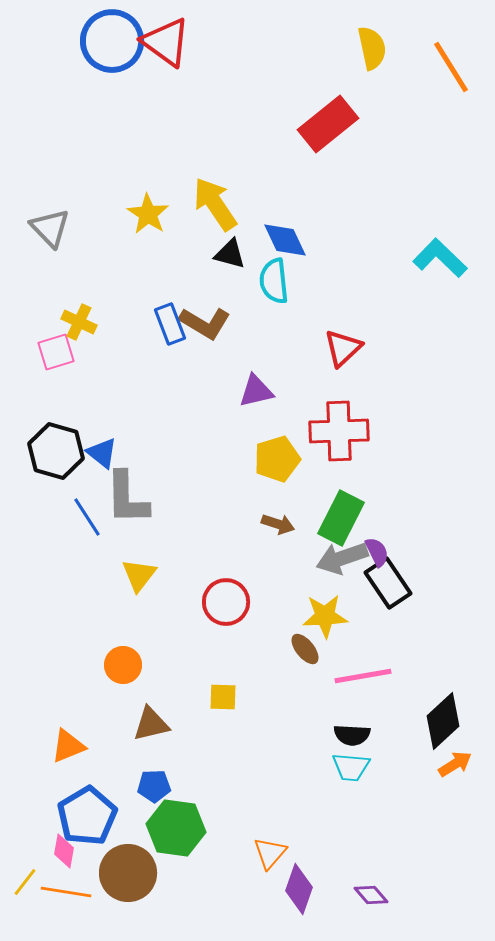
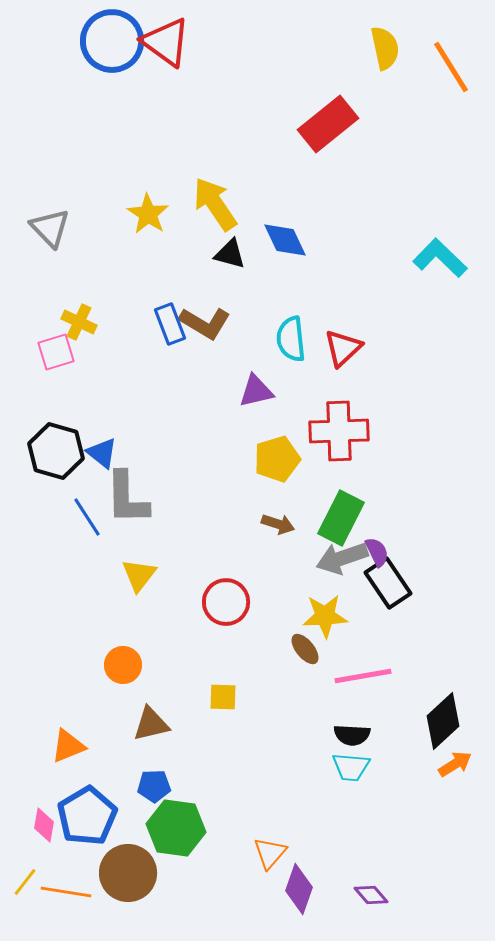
yellow semicircle at (372, 48): moved 13 px right
cyan semicircle at (274, 281): moved 17 px right, 58 px down
pink diamond at (64, 851): moved 20 px left, 26 px up
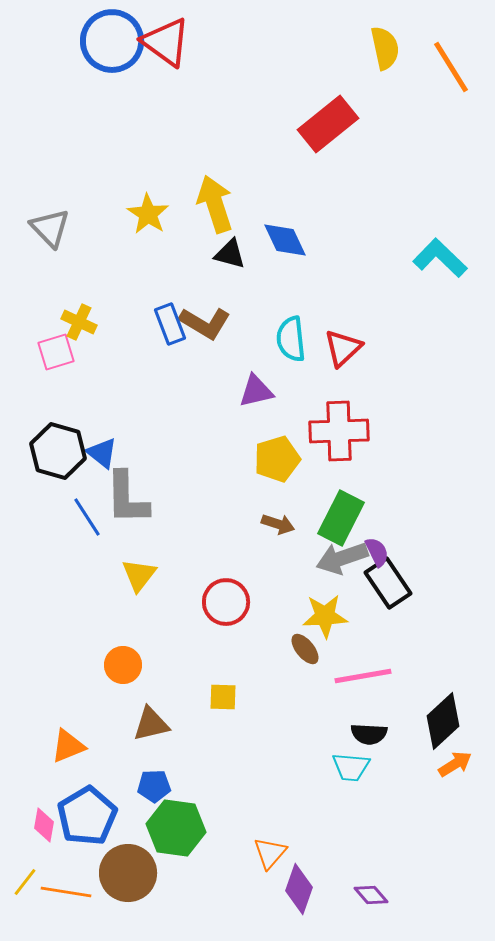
yellow arrow at (215, 204): rotated 16 degrees clockwise
black hexagon at (56, 451): moved 2 px right
black semicircle at (352, 735): moved 17 px right, 1 px up
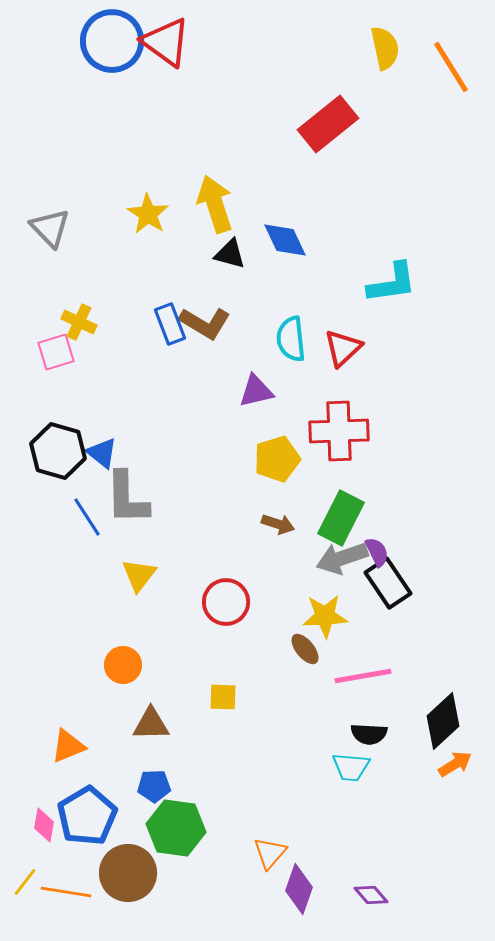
cyan L-shape at (440, 258): moved 48 px left, 25 px down; rotated 128 degrees clockwise
brown triangle at (151, 724): rotated 12 degrees clockwise
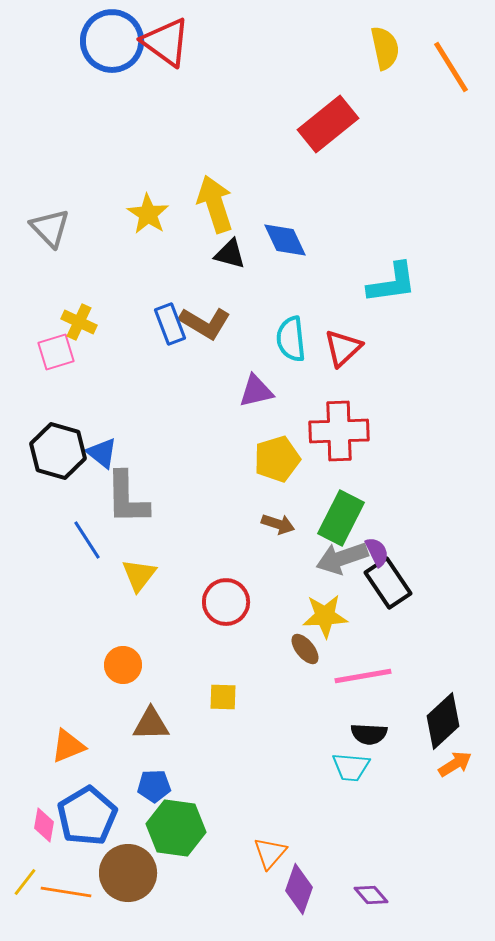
blue line at (87, 517): moved 23 px down
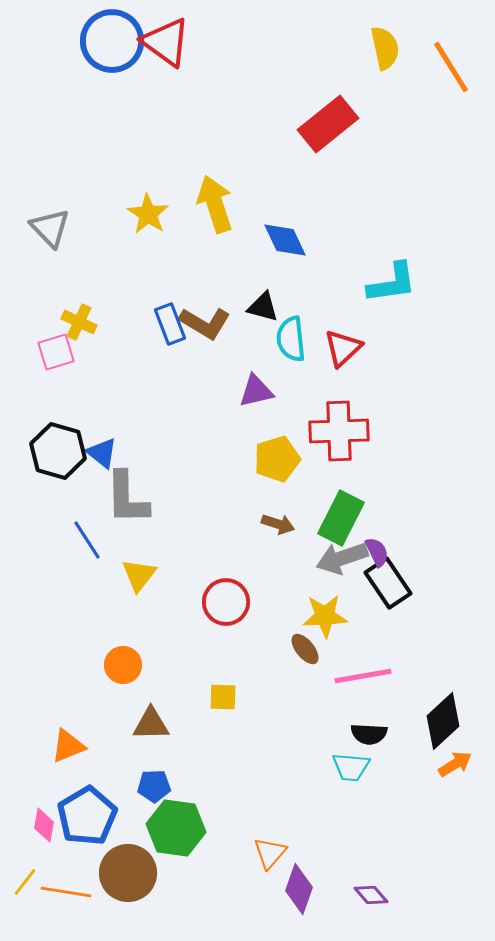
black triangle at (230, 254): moved 33 px right, 53 px down
